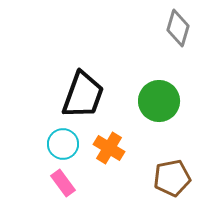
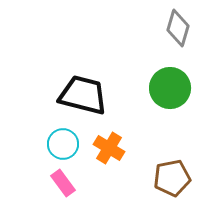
black trapezoid: rotated 96 degrees counterclockwise
green circle: moved 11 px right, 13 px up
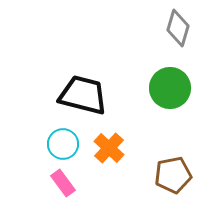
orange cross: rotated 12 degrees clockwise
brown pentagon: moved 1 px right, 3 px up
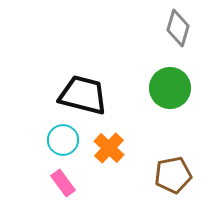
cyan circle: moved 4 px up
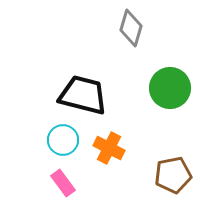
gray diamond: moved 47 px left
orange cross: rotated 16 degrees counterclockwise
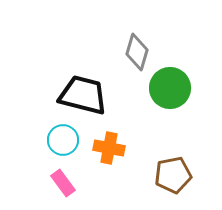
gray diamond: moved 6 px right, 24 px down
orange cross: rotated 16 degrees counterclockwise
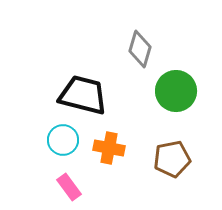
gray diamond: moved 3 px right, 3 px up
green circle: moved 6 px right, 3 px down
brown pentagon: moved 1 px left, 16 px up
pink rectangle: moved 6 px right, 4 px down
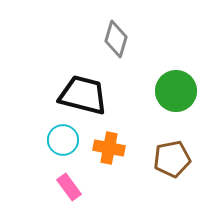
gray diamond: moved 24 px left, 10 px up
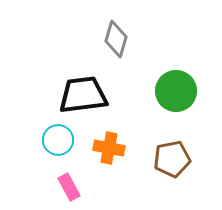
black trapezoid: rotated 21 degrees counterclockwise
cyan circle: moved 5 px left
pink rectangle: rotated 8 degrees clockwise
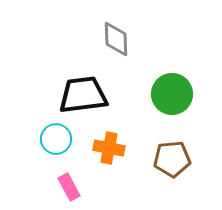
gray diamond: rotated 18 degrees counterclockwise
green circle: moved 4 px left, 3 px down
cyan circle: moved 2 px left, 1 px up
brown pentagon: rotated 6 degrees clockwise
